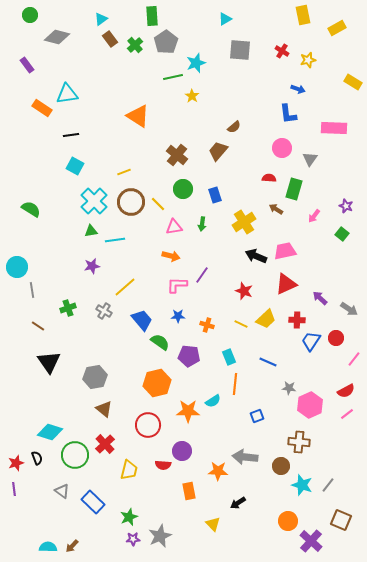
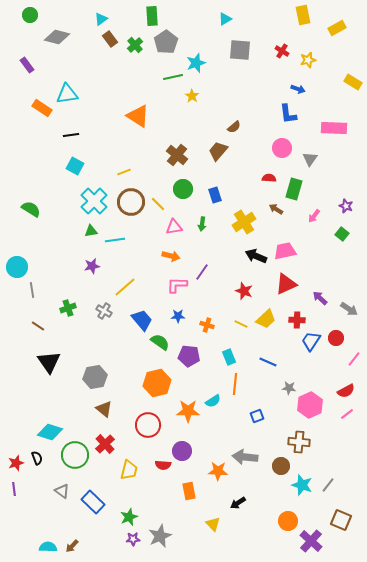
purple line at (202, 275): moved 3 px up
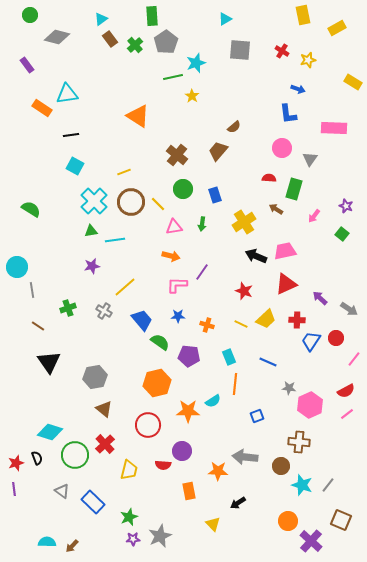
cyan semicircle at (48, 547): moved 1 px left, 5 px up
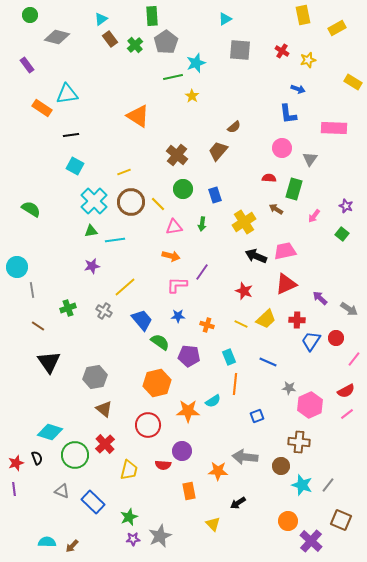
gray triangle at (62, 491): rotated 14 degrees counterclockwise
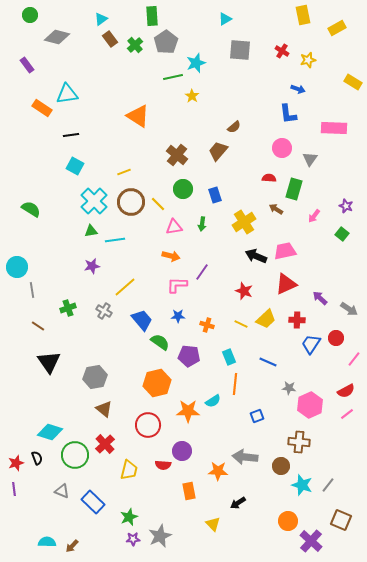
blue trapezoid at (311, 341): moved 3 px down
